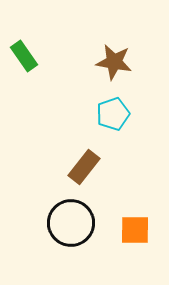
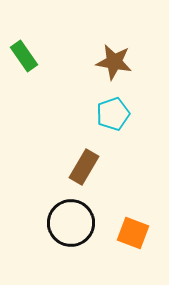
brown rectangle: rotated 8 degrees counterclockwise
orange square: moved 2 px left, 3 px down; rotated 20 degrees clockwise
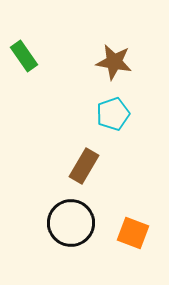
brown rectangle: moved 1 px up
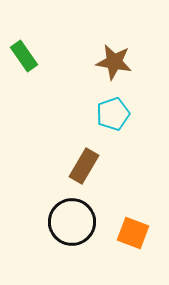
black circle: moved 1 px right, 1 px up
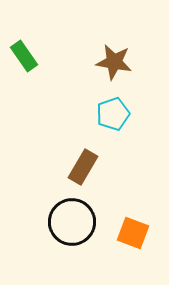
brown rectangle: moved 1 px left, 1 px down
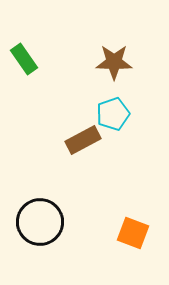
green rectangle: moved 3 px down
brown star: rotated 9 degrees counterclockwise
brown rectangle: moved 27 px up; rotated 32 degrees clockwise
black circle: moved 32 px left
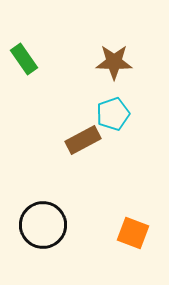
black circle: moved 3 px right, 3 px down
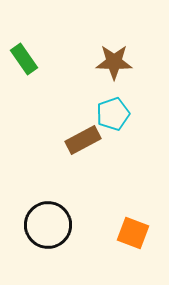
black circle: moved 5 px right
